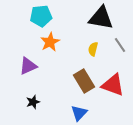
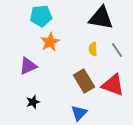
gray line: moved 3 px left, 5 px down
yellow semicircle: rotated 16 degrees counterclockwise
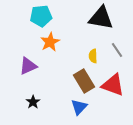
yellow semicircle: moved 7 px down
black star: rotated 16 degrees counterclockwise
blue triangle: moved 6 px up
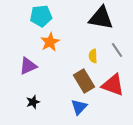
black star: rotated 16 degrees clockwise
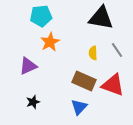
yellow semicircle: moved 3 px up
brown rectangle: rotated 35 degrees counterclockwise
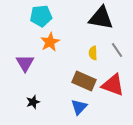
purple triangle: moved 3 px left, 3 px up; rotated 36 degrees counterclockwise
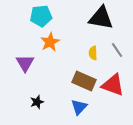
black star: moved 4 px right
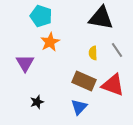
cyan pentagon: rotated 25 degrees clockwise
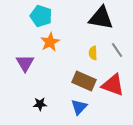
black star: moved 3 px right, 2 px down; rotated 16 degrees clockwise
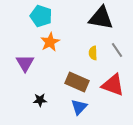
brown rectangle: moved 7 px left, 1 px down
black star: moved 4 px up
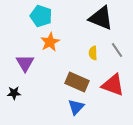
black triangle: rotated 12 degrees clockwise
black star: moved 26 px left, 7 px up
blue triangle: moved 3 px left
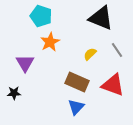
yellow semicircle: moved 3 px left, 1 px down; rotated 48 degrees clockwise
